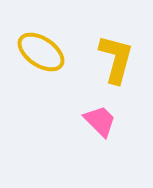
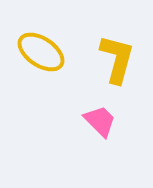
yellow L-shape: moved 1 px right
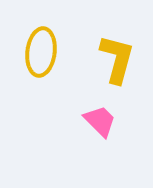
yellow ellipse: rotated 63 degrees clockwise
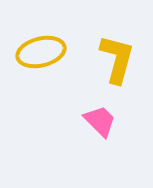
yellow ellipse: rotated 69 degrees clockwise
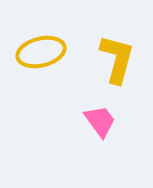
pink trapezoid: rotated 9 degrees clockwise
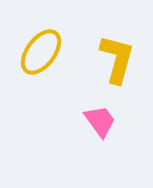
yellow ellipse: rotated 39 degrees counterclockwise
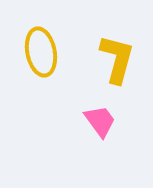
yellow ellipse: rotated 48 degrees counterclockwise
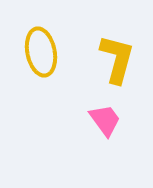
pink trapezoid: moved 5 px right, 1 px up
